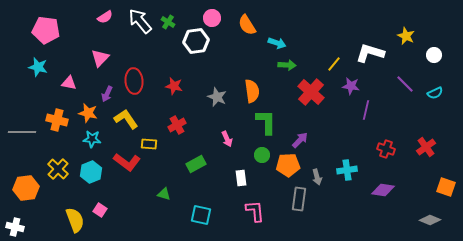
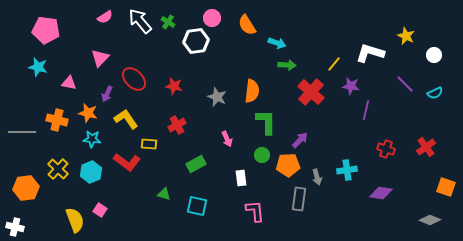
red ellipse at (134, 81): moved 2 px up; rotated 40 degrees counterclockwise
orange semicircle at (252, 91): rotated 15 degrees clockwise
purple diamond at (383, 190): moved 2 px left, 3 px down
cyan square at (201, 215): moved 4 px left, 9 px up
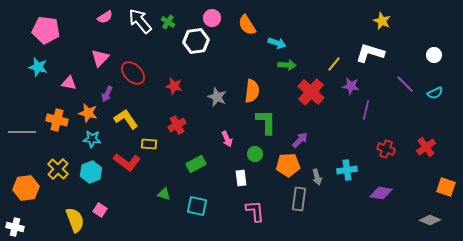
yellow star at (406, 36): moved 24 px left, 15 px up
red ellipse at (134, 79): moved 1 px left, 6 px up
green circle at (262, 155): moved 7 px left, 1 px up
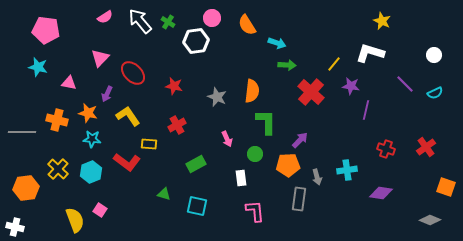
yellow L-shape at (126, 119): moved 2 px right, 3 px up
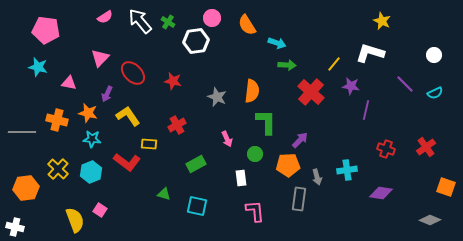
red star at (174, 86): moved 1 px left, 5 px up
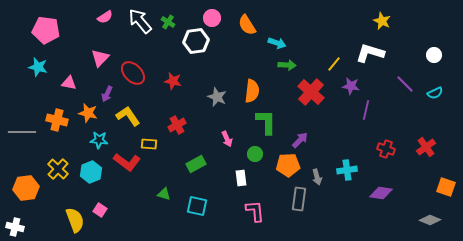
cyan star at (92, 139): moved 7 px right, 1 px down
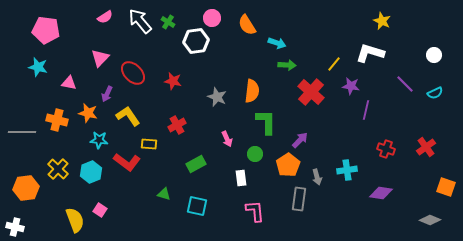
orange pentagon at (288, 165): rotated 30 degrees counterclockwise
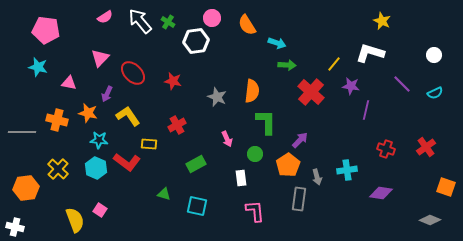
purple line at (405, 84): moved 3 px left
cyan hexagon at (91, 172): moved 5 px right, 4 px up; rotated 15 degrees counterclockwise
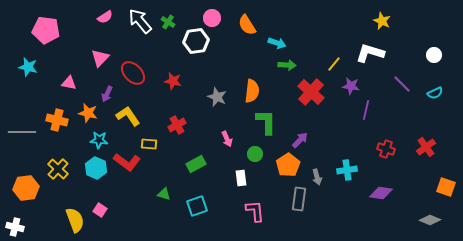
cyan star at (38, 67): moved 10 px left
cyan square at (197, 206): rotated 30 degrees counterclockwise
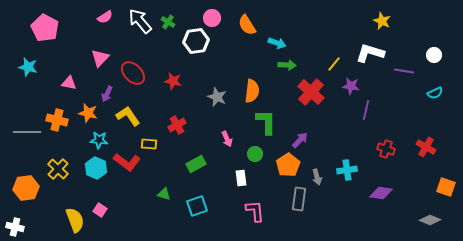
pink pentagon at (46, 30): moved 1 px left, 2 px up; rotated 20 degrees clockwise
purple line at (402, 84): moved 2 px right, 13 px up; rotated 36 degrees counterclockwise
gray line at (22, 132): moved 5 px right
red cross at (426, 147): rotated 24 degrees counterclockwise
